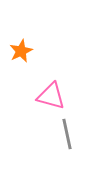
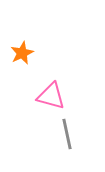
orange star: moved 1 px right, 2 px down
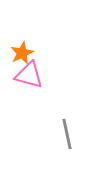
pink triangle: moved 22 px left, 21 px up
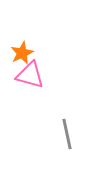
pink triangle: moved 1 px right
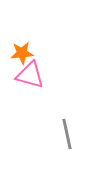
orange star: rotated 20 degrees clockwise
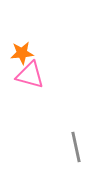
gray line: moved 9 px right, 13 px down
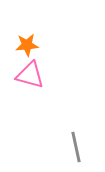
orange star: moved 5 px right, 8 px up
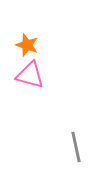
orange star: rotated 25 degrees clockwise
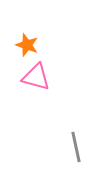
pink triangle: moved 6 px right, 2 px down
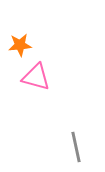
orange star: moved 7 px left; rotated 25 degrees counterclockwise
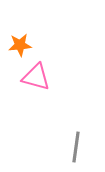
gray line: rotated 20 degrees clockwise
